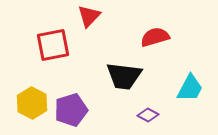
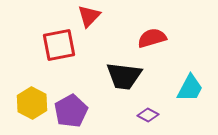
red semicircle: moved 3 px left, 1 px down
red square: moved 6 px right
purple pentagon: moved 1 px down; rotated 12 degrees counterclockwise
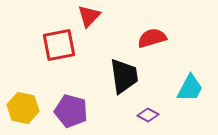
black trapezoid: rotated 105 degrees counterclockwise
yellow hexagon: moved 9 px left, 5 px down; rotated 16 degrees counterclockwise
purple pentagon: rotated 28 degrees counterclockwise
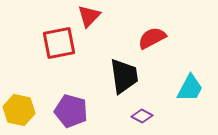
red semicircle: rotated 12 degrees counterclockwise
red square: moved 2 px up
yellow hexagon: moved 4 px left, 2 px down
purple diamond: moved 6 px left, 1 px down
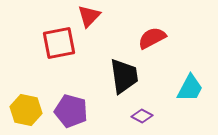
yellow hexagon: moved 7 px right
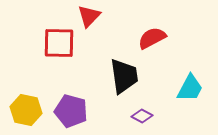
red square: rotated 12 degrees clockwise
